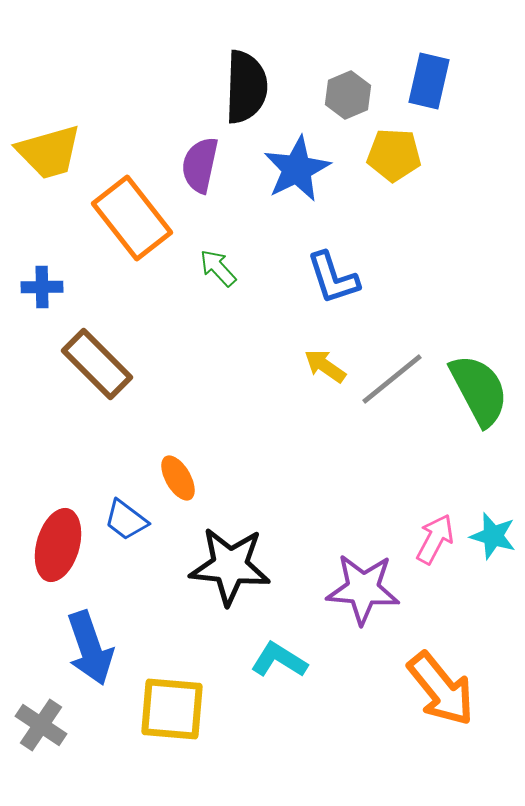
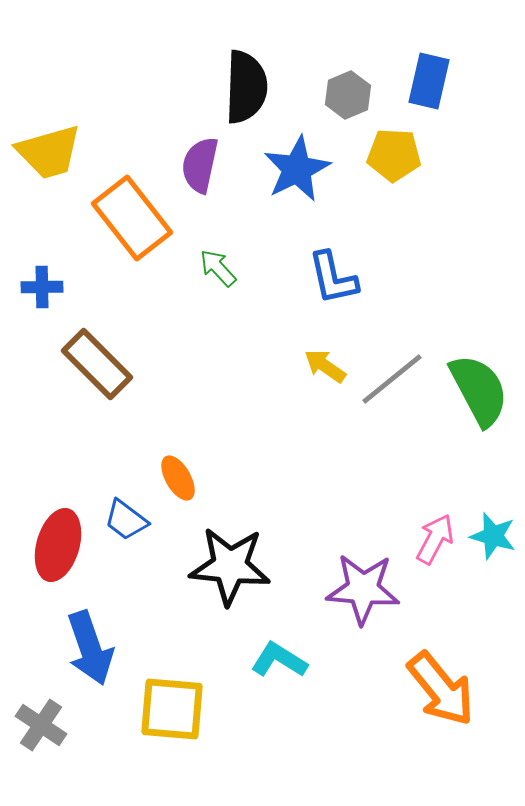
blue L-shape: rotated 6 degrees clockwise
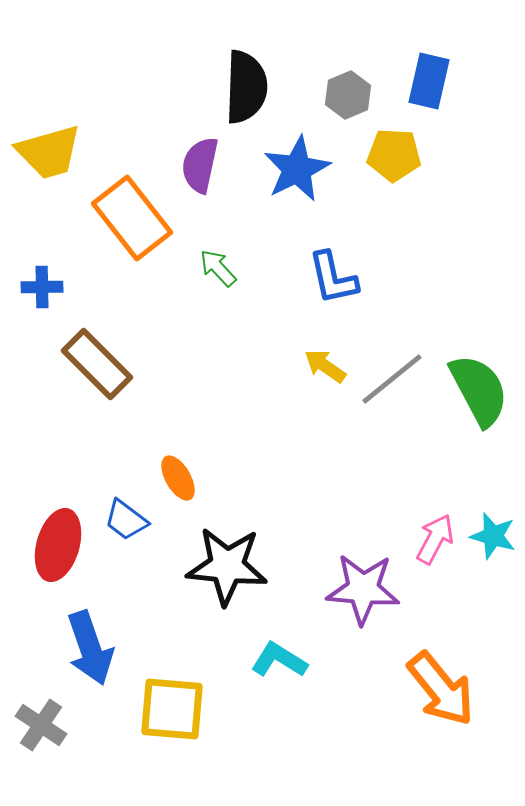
black star: moved 3 px left
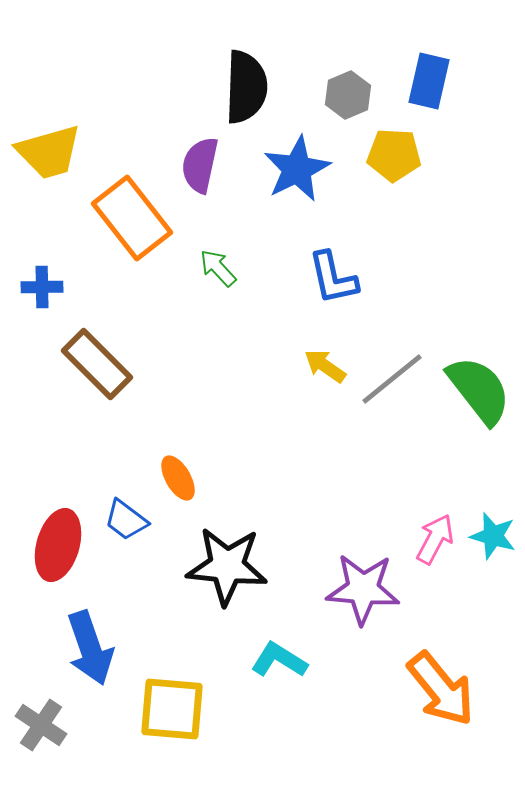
green semicircle: rotated 10 degrees counterclockwise
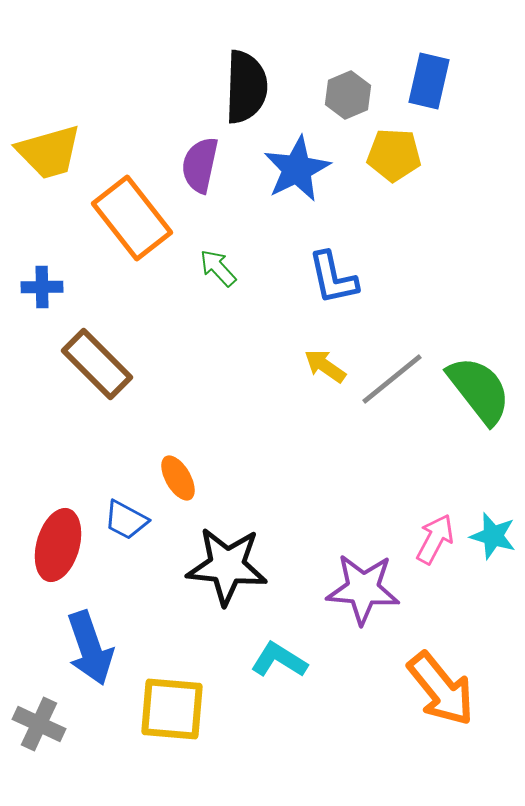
blue trapezoid: rotated 9 degrees counterclockwise
gray cross: moved 2 px left, 1 px up; rotated 9 degrees counterclockwise
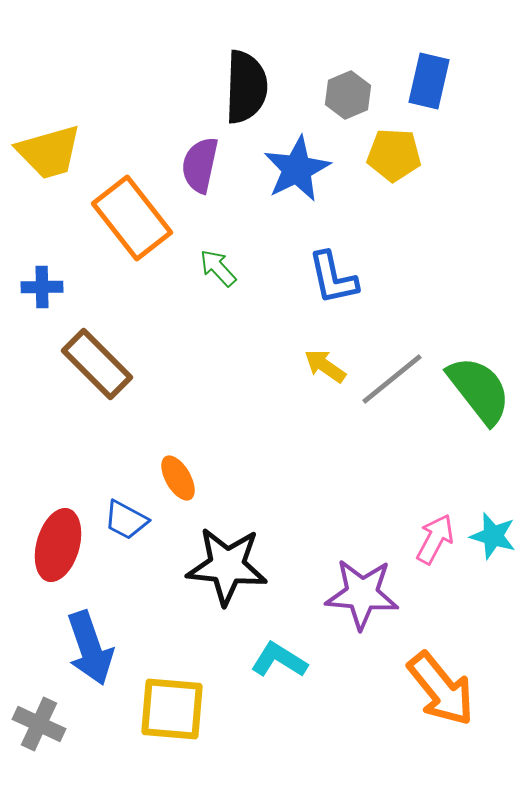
purple star: moved 1 px left, 5 px down
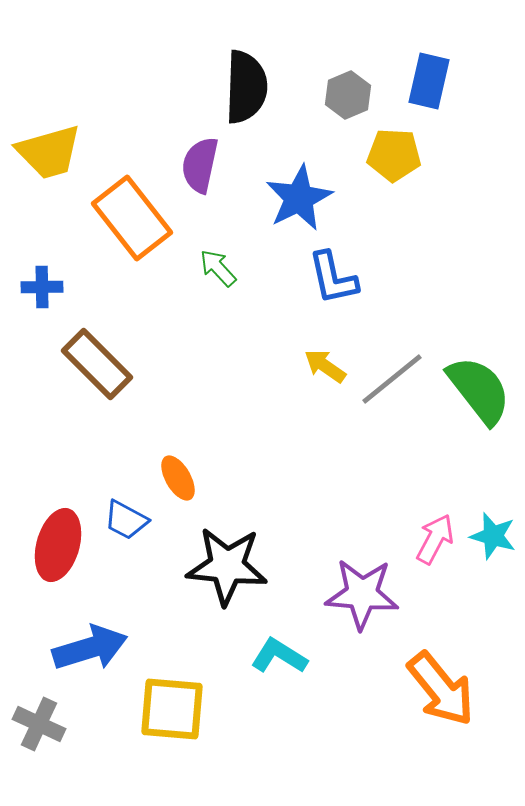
blue star: moved 2 px right, 29 px down
blue arrow: rotated 88 degrees counterclockwise
cyan L-shape: moved 4 px up
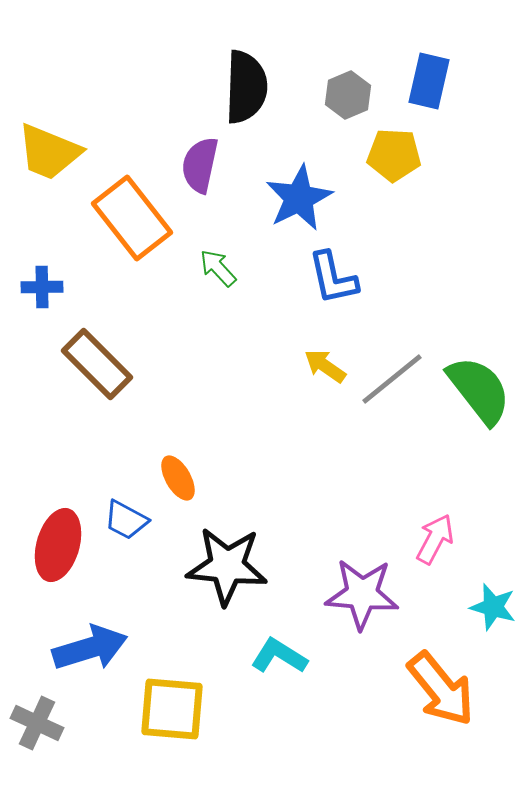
yellow trapezoid: rotated 38 degrees clockwise
cyan star: moved 71 px down
gray cross: moved 2 px left, 1 px up
